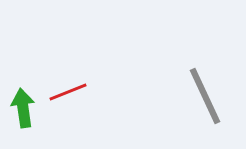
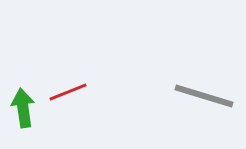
gray line: moved 1 px left; rotated 48 degrees counterclockwise
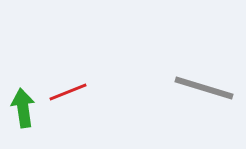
gray line: moved 8 px up
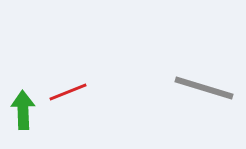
green arrow: moved 2 px down; rotated 6 degrees clockwise
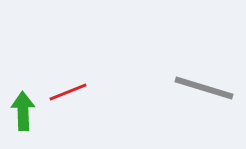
green arrow: moved 1 px down
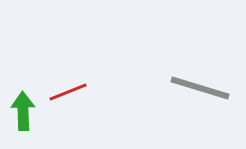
gray line: moved 4 px left
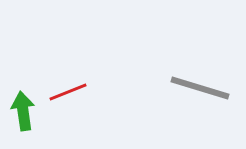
green arrow: rotated 6 degrees counterclockwise
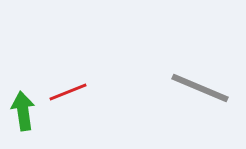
gray line: rotated 6 degrees clockwise
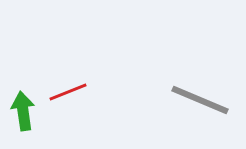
gray line: moved 12 px down
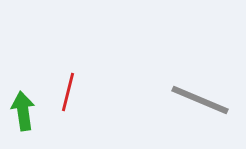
red line: rotated 54 degrees counterclockwise
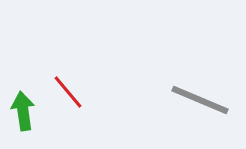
red line: rotated 54 degrees counterclockwise
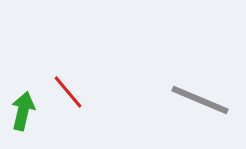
green arrow: rotated 21 degrees clockwise
